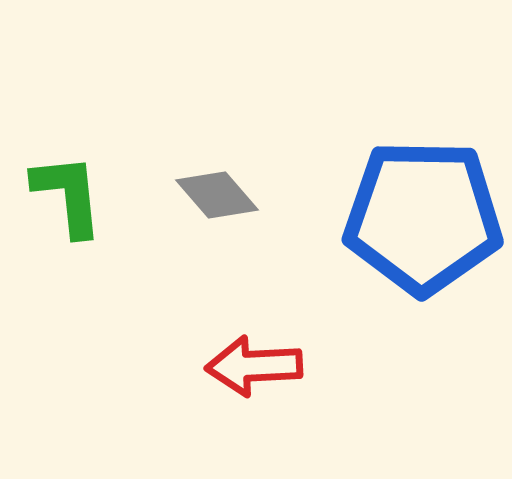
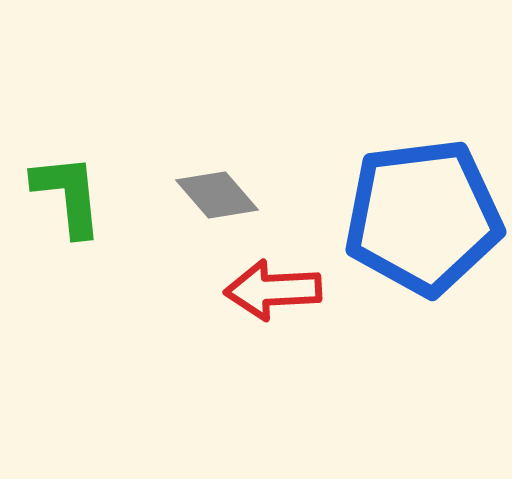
blue pentagon: rotated 8 degrees counterclockwise
red arrow: moved 19 px right, 76 px up
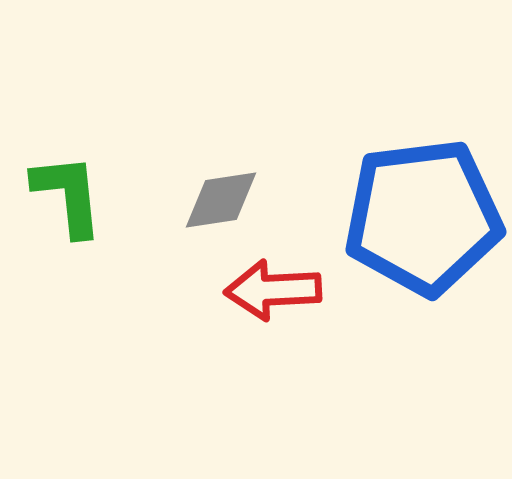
gray diamond: moved 4 px right, 5 px down; rotated 58 degrees counterclockwise
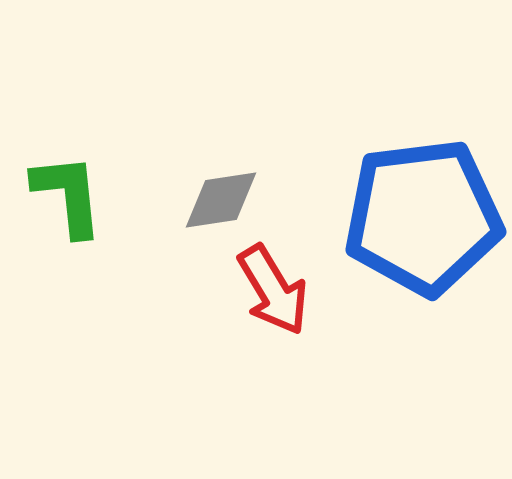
red arrow: rotated 118 degrees counterclockwise
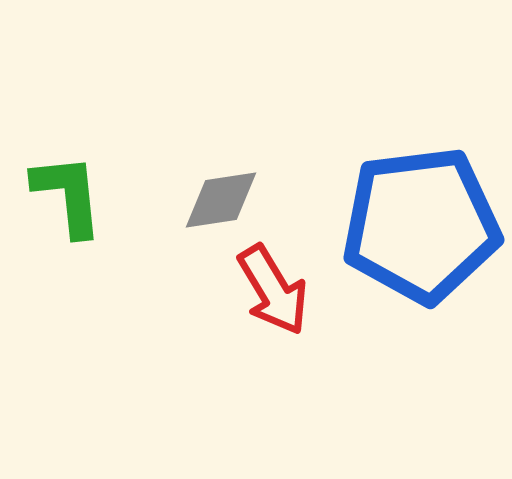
blue pentagon: moved 2 px left, 8 px down
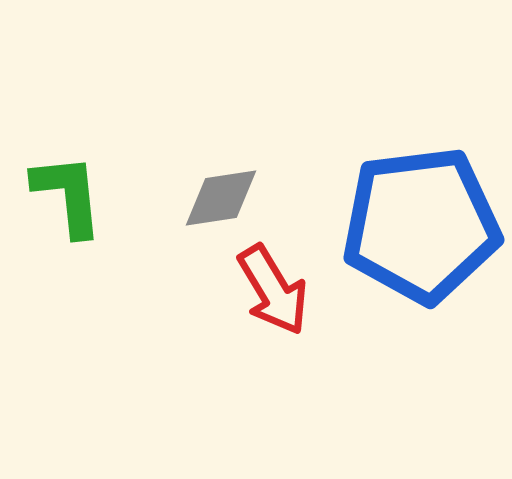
gray diamond: moved 2 px up
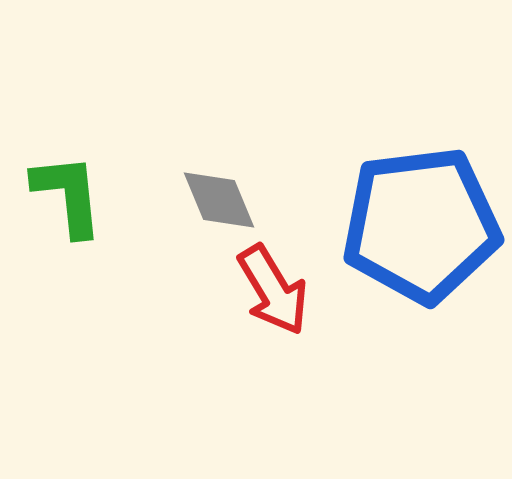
gray diamond: moved 2 px left, 2 px down; rotated 76 degrees clockwise
